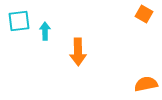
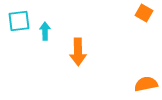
orange square: moved 1 px up
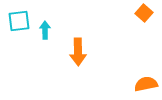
orange square: rotated 12 degrees clockwise
cyan arrow: moved 1 px up
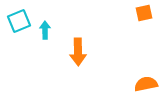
orange square: rotated 36 degrees clockwise
cyan square: rotated 15 degrees counterclockwise
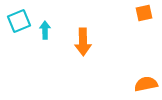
orange arrow: moved 5 px right, 10 px up
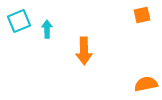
orange square: moved 2 px left, 2 px down
cyan arrow: moved 2 px right, 1 px up
orange arrow: moved 1 px right, 9 px down
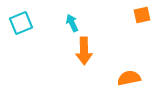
cyan square: moved 2 px right, 2 px down
cyan arrow: moved 25 px right, 6 px up; rotated 24 degrees counterclockwise
orange semicircle: moved 17 px left, 6 px up
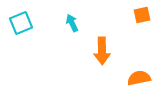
orange arrow: moved 18 px right
orange semicircle: moved 10 px right
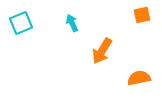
orange arrow: rotated 32 degrees clockwise
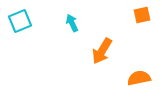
cyan square: moved 1 px left, 2 px up
